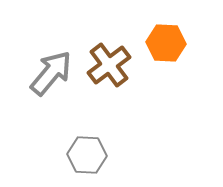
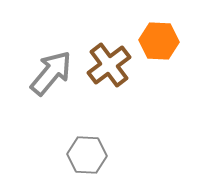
orange hexagon: moved 7 px left, 2 px up
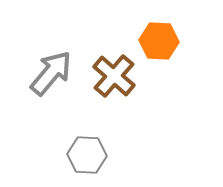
brown cross: moved 5 px right, 11 px down; rotated 12 degrees counterclockwise
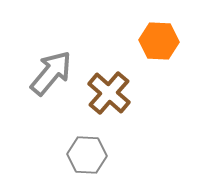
brown cross: moved 5 px left, 17 px down
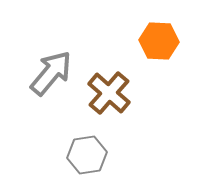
gray hexagon: rotated 12 degrees counterclockwise
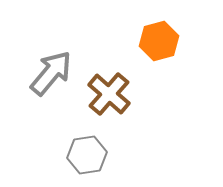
orange hexagon: rotated 18 degrees counterclockwise
brown cross: moved 1 px down
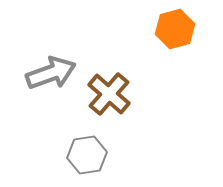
orange hexagon: moved 16 px right, 12 px up
gray arrow: rotated 30 degrees clockwise
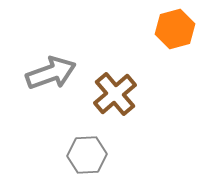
brown cross: moved 6 px right; rotated 9 degrees clockwise
gray hexagon: rotated 6 degrees clockwise
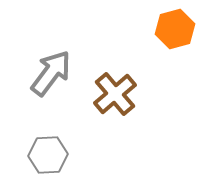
gray arrow: rotated 33 degrees counterclockwise
gray hexagon: moved 39 px left
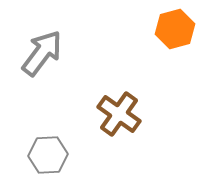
gray arrow: moved 9 px left, 20 px up
brown cross: moved 4 px right, 20 px down; rotated 15 degrees counterclockwise
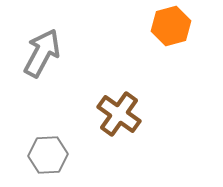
orange hexagon: moved 4 px left, 3 px up
gray arrow: rotated 9 degrees counterclockwise
